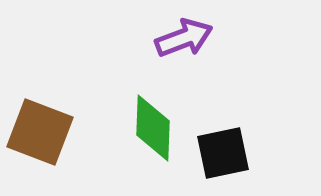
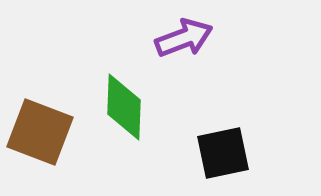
green diamond: moved 29 px left, 21 px up
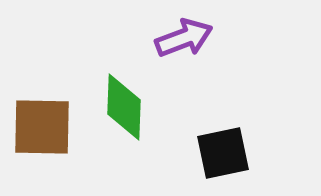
brown square: moved 2 px right, 5 px up; rotated 20 degrees counterclockwise
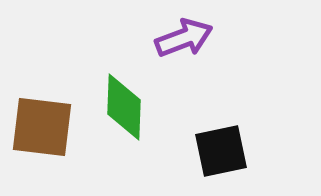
brown square: rotated 6 degrees clockwise
black square: moved 2 px left, 2 px up
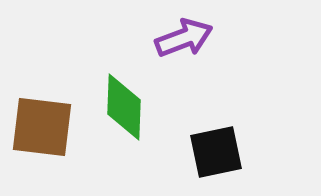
black square: moved 5 px left, 1 px down
